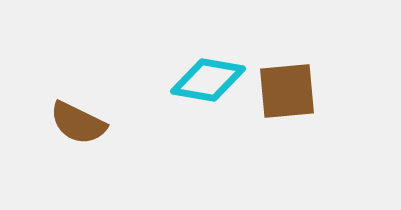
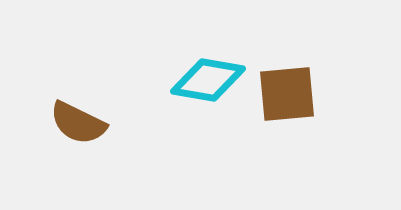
brown square: moved 3 px down
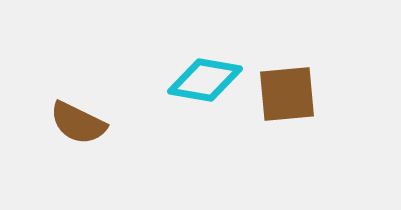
cyan diamond: moved 3 px left
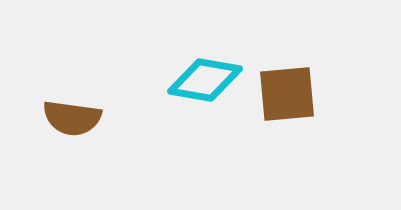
brown semicircle: moved 6 px left, 5 px up; rotated 18 degrees counterclockwise
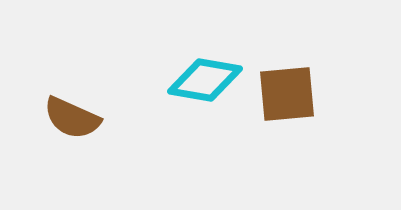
brown semicircle: rotated 16 degrees clockwise
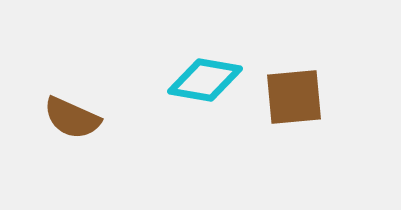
brown square: moved 7 px right, 3 px down
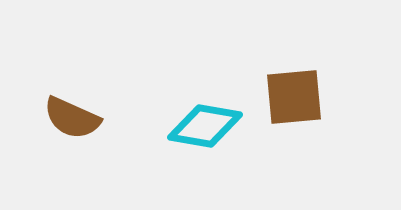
cyan diamond: moved 46 px down
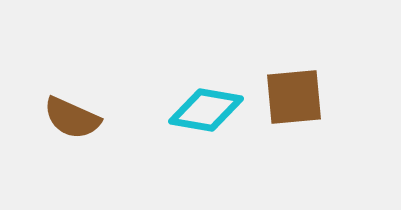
cyan diamond: moved 1 px right, 16 px up
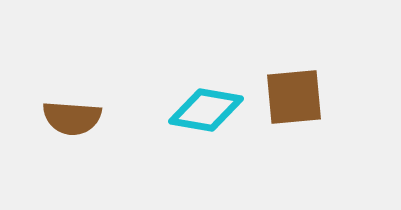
brown semicircle: rotated 20 degrees counterclockwise
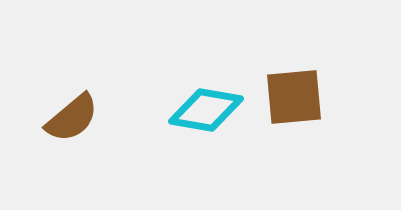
brown semicircle: rotated 44 degrees counterclockwise
